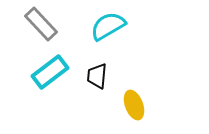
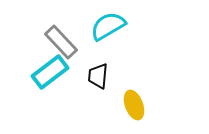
gray rectangle: moved 20 px right, 18 px down
black trapezoid: moved 1 px right
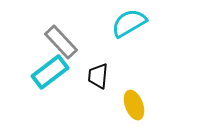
cyan semicircle: moved 21 px right, 3 px up
